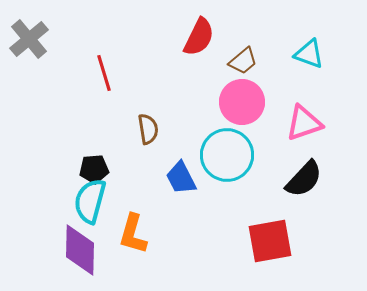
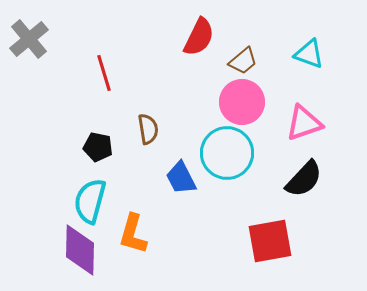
cyan circle: moved 2 px up
black pentagon: moved 4 px right, 22 px up; rotated 16 degrees clockwise
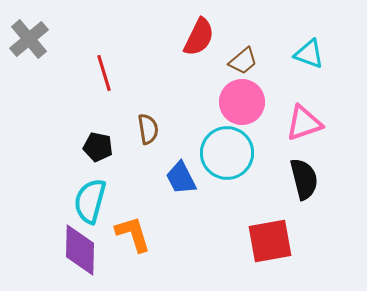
black semicircle: rotated 57 degrees counterclockwise
orange L-shape: rotated 147 degrees clockwise
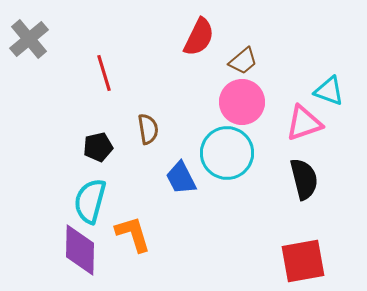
cyan triangle: moved 20 px right, 37 px down
black pentagon: rotated 24 degrees counterclockwise
red square: moved 33 px right, 20 px down
